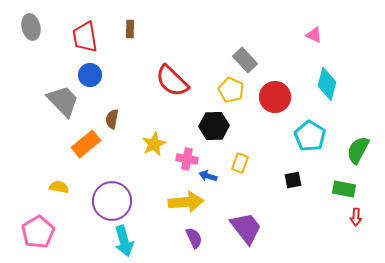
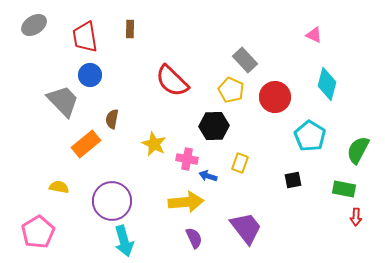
gray ellipse: moved 3 px right, 2 px up; rotated 70 degrees clockwise
yellow star: rotated 20 degrees counterclockwise
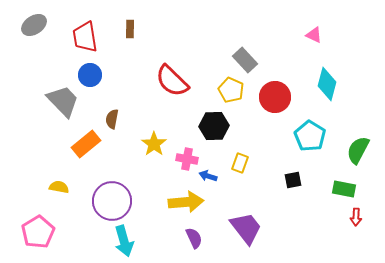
yellow star: rotated 10 degrees clockwise
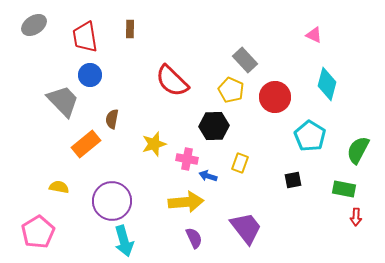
yellow star: rotated 20 degrees clockwise
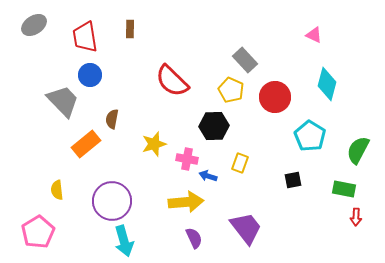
yellow semicircle: moved 2 px left, 3 px down; rotated 108 degrees counterclockwise
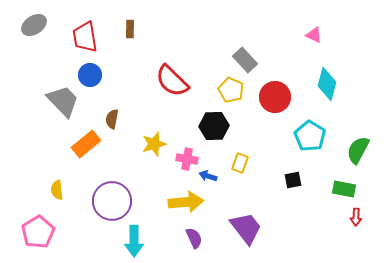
cyan arrow: moved 10 px right; rotated 16 degrees clockwise
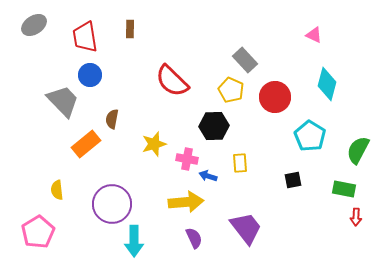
yellow rectangle: rotated 24 degrees counterclockwise
purple circle: moved 3 px down
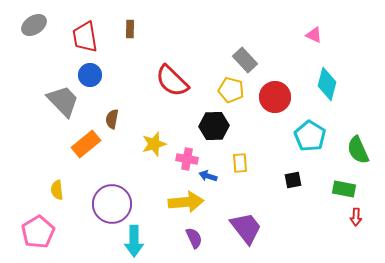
yellow pentagon: rotated 10 degrees counterclockwise
green semicircle: rotated 52 degrees counterclockwise
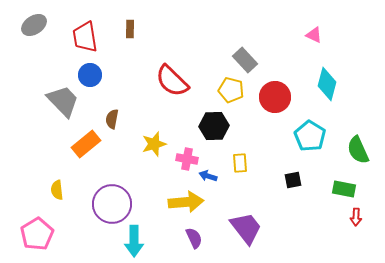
pink pentagon: moved 1 px left, 2 px down
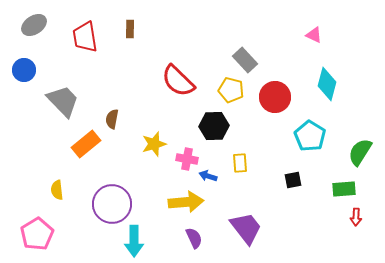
blue circle: moved 66 px left, 5 px up
red semicircle: moved 6 px right
green semicircle: moved 2 px right, 2 px down; rotated 56 degrees clockwise
green rectangle: rotated 15 degrees counterclockwise
